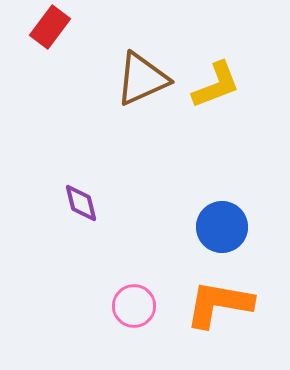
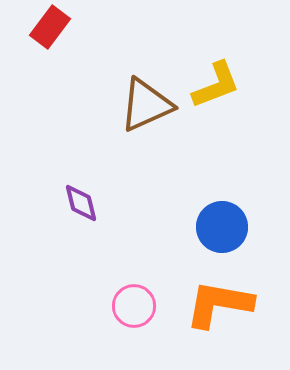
brown triangle: moved 4 px right, 26 px down
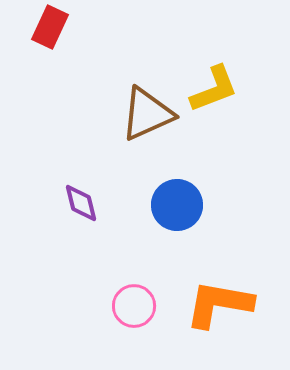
red rectangle: rotated 12 degrees counterclockwise
yellow L-shape: moved 2 px left, 4 px down
brown triangle: moved 1 px right, 9 px down
blue circle: moved 45 px left, 22 px up
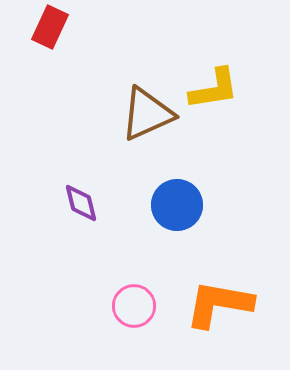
yellow L-shape: rotated 12 degrees clockwise
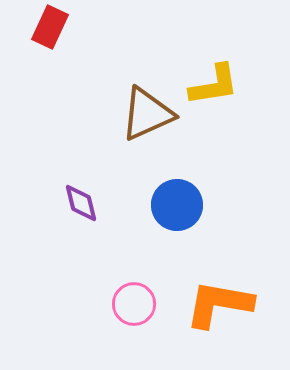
yellow L-shape: moved 4 px up
pink circle: moved 2 px up
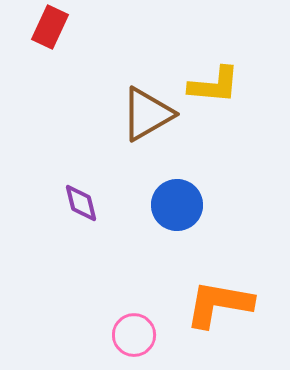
yellow L-shape: rotated 14 degrees clockwise
brown triangle: rotated 6 degrees counterclockwise
pink circle: moved 31 px down
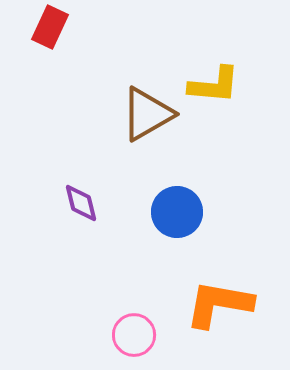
blue circle: moved 7 px down
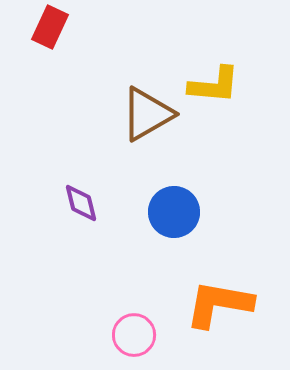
blue circle: moved 3 px left
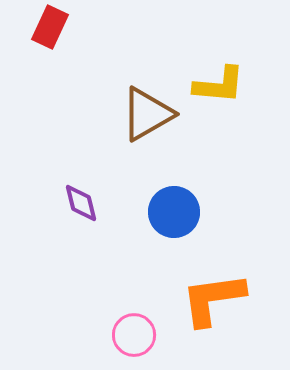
yellow L-shape: moved 5 px right
orange L-shape: moved 6 px left, 5 px up; rotated 18 degrees counterclockwise
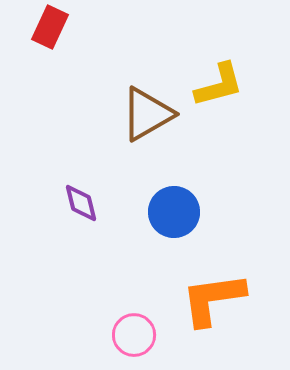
yellow L-shape: rotated 20 degrees counterclockwise
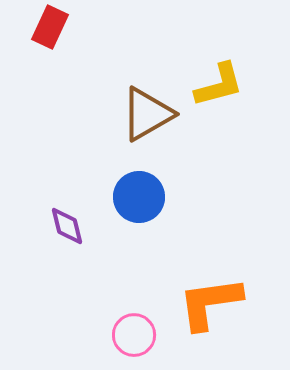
purple diamond: moved 14 px left, 23 px down
blue circle: moved 35 px left, 15 px up
orange L-shape: moved 3 px left, 4 px down
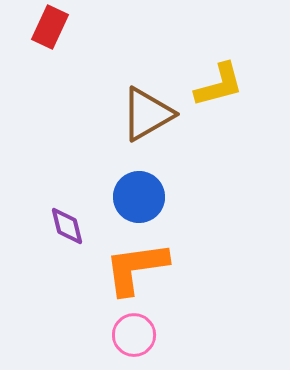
orange L-shape: moved 74 px left, 35 px up
